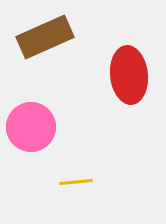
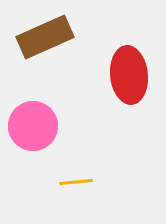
pink circle: moved 2 px right, 1 px up
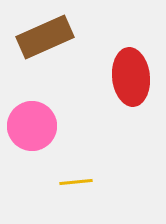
red ellipse: moved 2 px right, 2 px down
pink circle: moved 1 px left
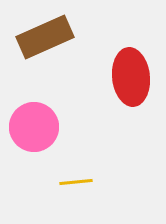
pink circle: moved 2 px right, 1 px down
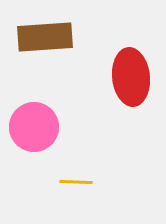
brown rectangle: rotated 20 degrees clockwise
yellow line: rotated 8 degrees clockwise
